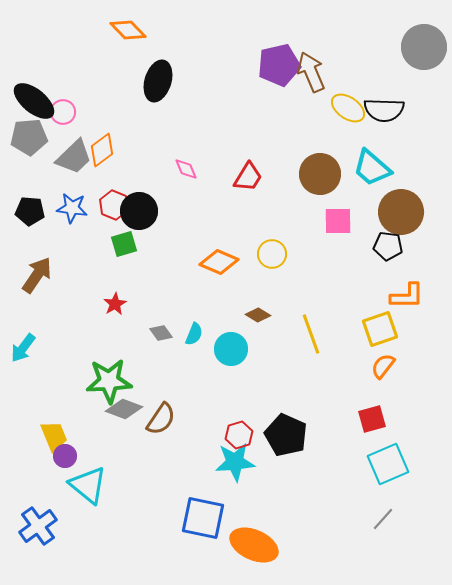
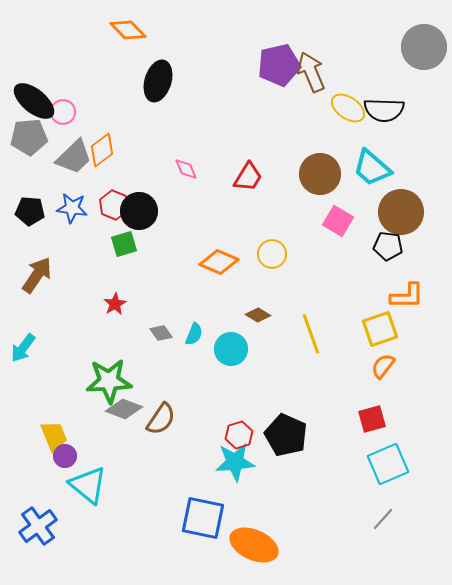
pink square at (338, 221): rotated 32 degrees clockwise
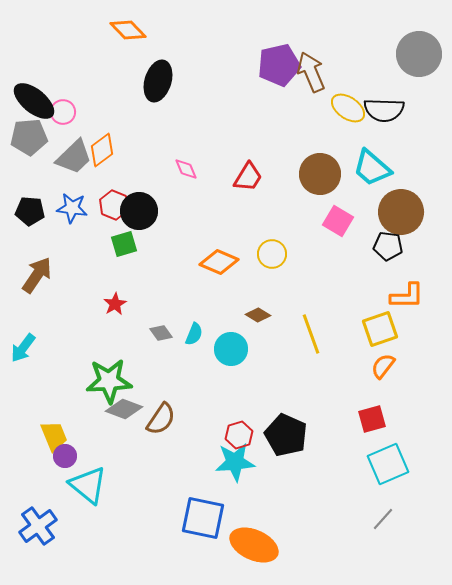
gray circle at (424, 47): moved 5 px left, 7 px down
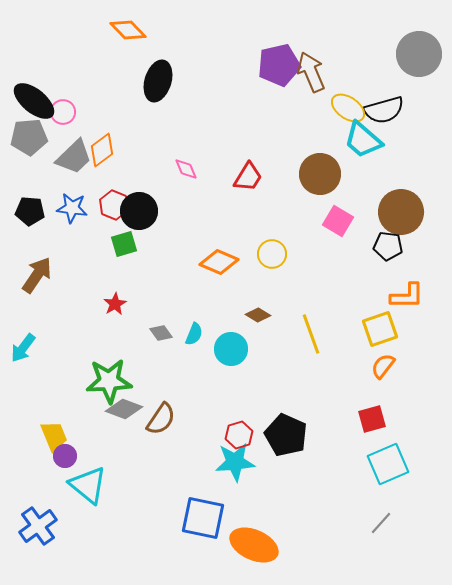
black semicircle at (384, 110): rotated 18 degrees counterclockwise
cyan trapezoid at (372, 168): moved 9 px left, 28 px up
gray line at (383, 519): moved 2 px left, 4 px down
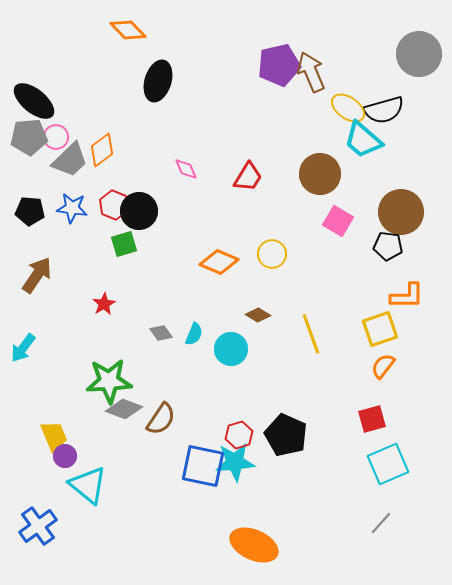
pink circle at (63, 112): moved 7 px left, 25 px down
gray trapezoid at (74, 157): moved 4 px left, 3 px down
red star at (115, 304): moved 11 px left
blue square at (203, 518): moved 52 px up
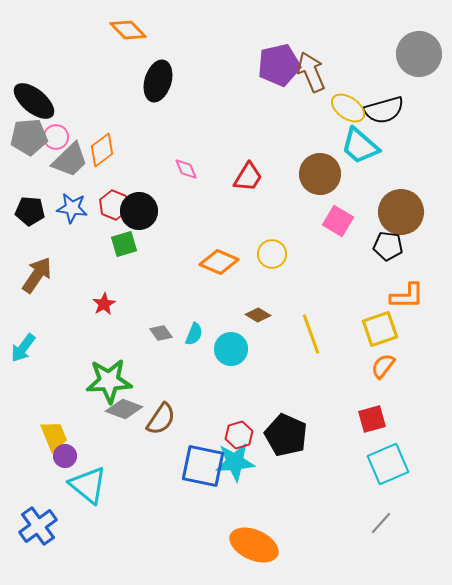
cyan trapezoid at (363, 140): moved 3 px left, 6 px down
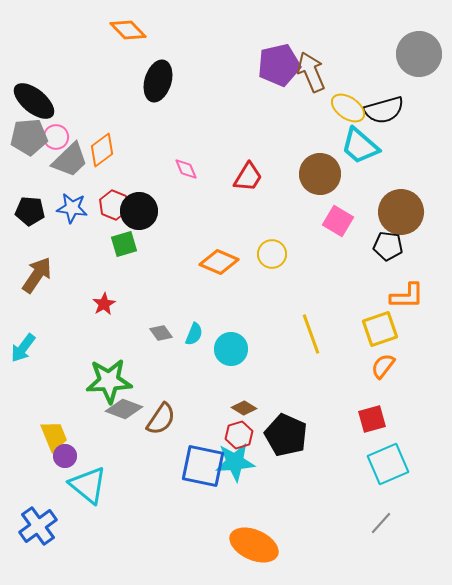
brown diamond at (258, 315): moved 14 px left, 93 px down
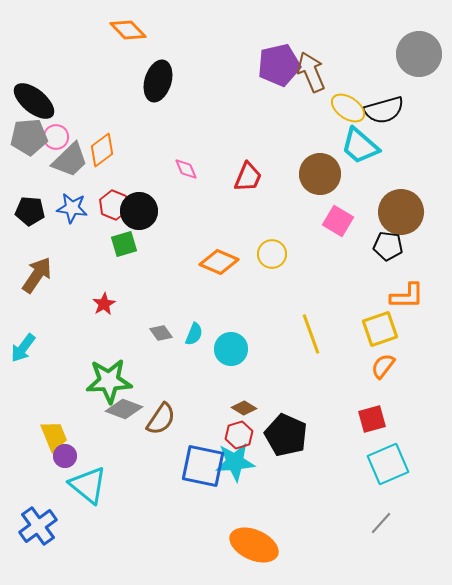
red trapezoid at (248, 177): rotated 8 degrees counterclockwise
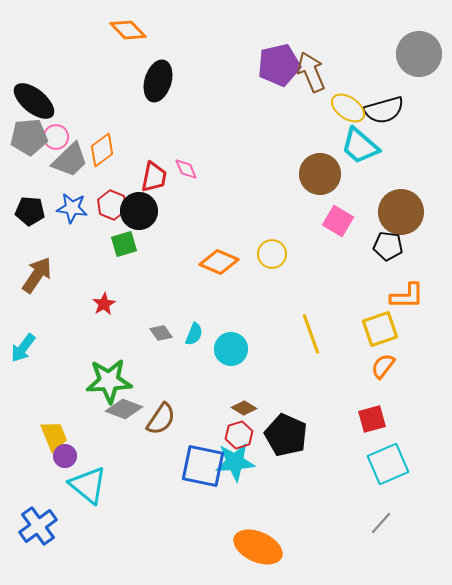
red trapezoid at (248, 177): moved 94 px left; rotated 12 degrees counterclockwise
red hexagon at (114, 205): moved 2 px left
orange ellipse at (254, 545): moved 4 px right, 2 px down
